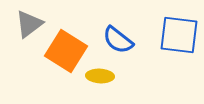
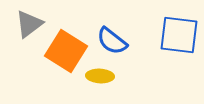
blue semicircle: moved 6 px left, 1 px down
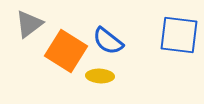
blue semicircle: moved 4 px left
